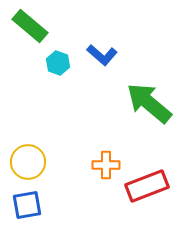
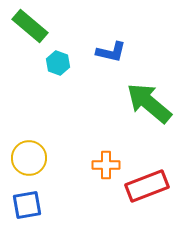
blue L-shape: moved 9 px right, 3 px up; rotated 28 degrees counterclockwise
yellow circle: moved 1 px right, 4 px up
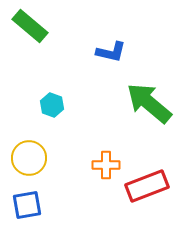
cyan hexagon: moved 6 px left, 42 px down
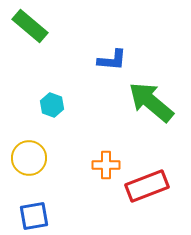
blue L-shape: moved 1 px right, 8 px down; rotated 8 degrees counterclockwise
green arrow: moved 2 px right, 1 px up
blue square: moved 7 px right, 11 px down
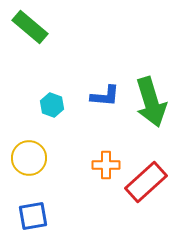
green rectangle: moved 1 px down
blue L-shape: moved 7 px left, 36 px down
green arrow: rotated 147 degrees counterclockwise
red rectangle: moved 1 px left, 4 px up; rotated 21 degrees counterclockwise
blue square: moved 1 px left
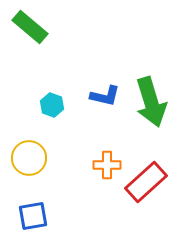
blue L-shape: rotated 8 degrees clockwise
orange cross: moved 1 px right
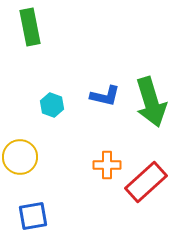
green rectangle: rotated 39 degrees clockwise
yellow circle: moved 9 px left, 1 px up
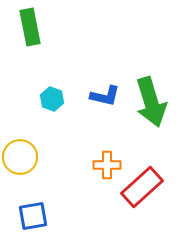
cyan hexagon: moved 6 px up
red rectangle: moved 4 px left, 5 px down
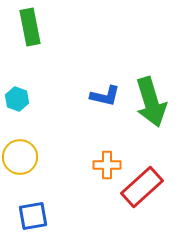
cyan hexagon: moved 35 px left
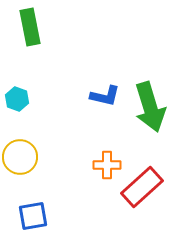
green arrow: moved 1 px left, 5 px down
